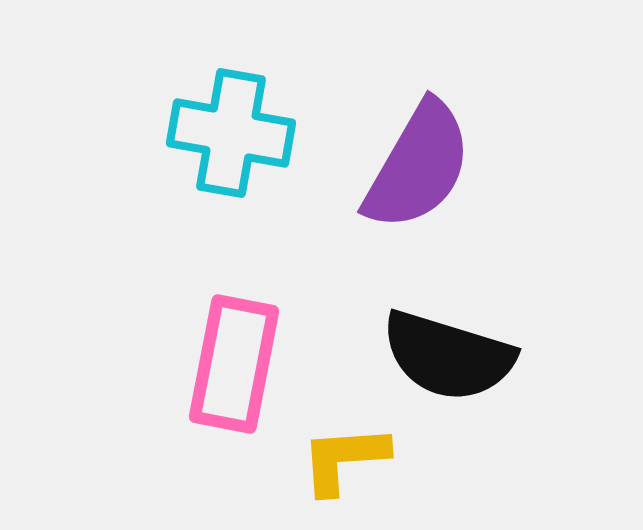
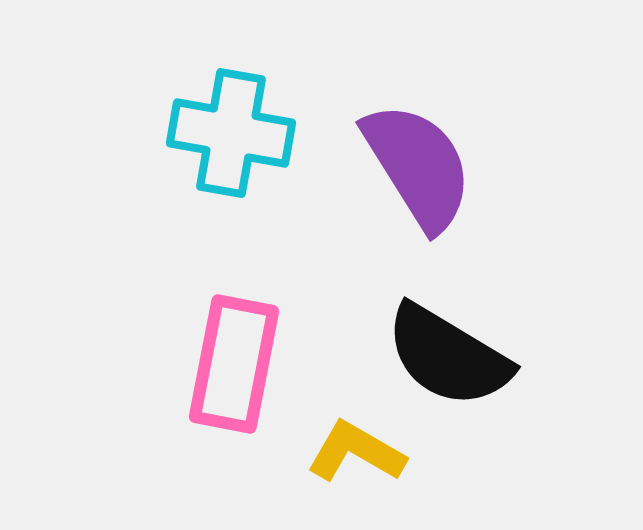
purple semicircle: rotated 62 degrees counterclockwise
black semicircle: rotated 14 degrees clockwise
yellow L-shape: moved 12 px right, 7 px up; rotated 34 degrees clockwise
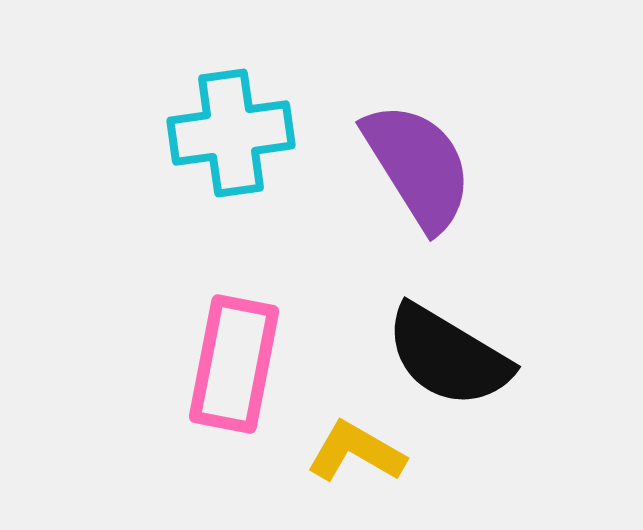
cyan cross: rotated 18 degrees counterclockwise
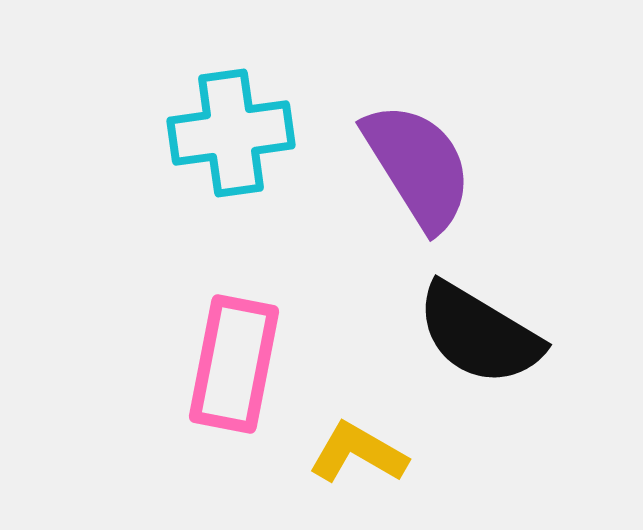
black semicircle: moved 31 px right, 22 px up
yellow L-shape: moved 2 px right, 1 px down
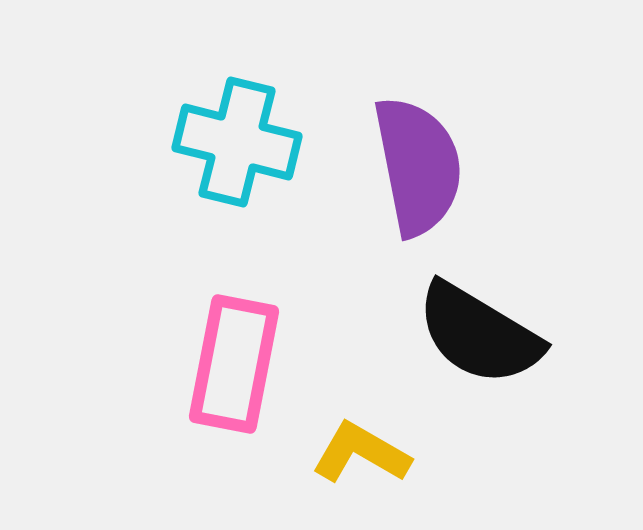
cyan cross: moved 6 px right, 9 px down; rotated 22 degrees clockwise
purple semicircle: rotated 21 degrees clockwise
yellow L-shape: moved 3 px right
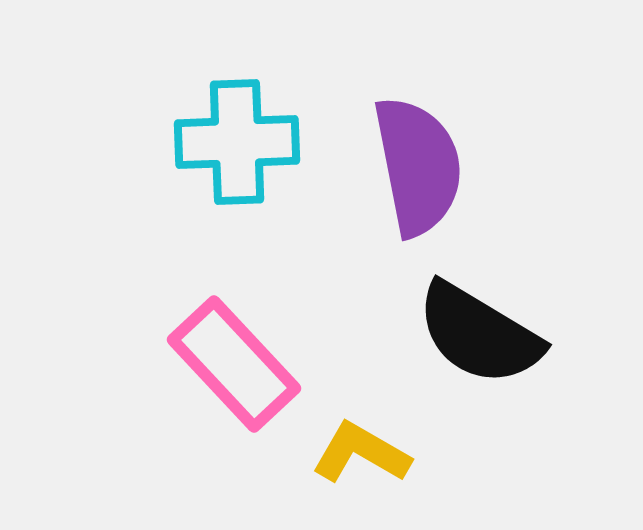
cyan cross: rotated 16 degrees counterclockwise
pink rectangle: rotated 54 degrees counterclockwise
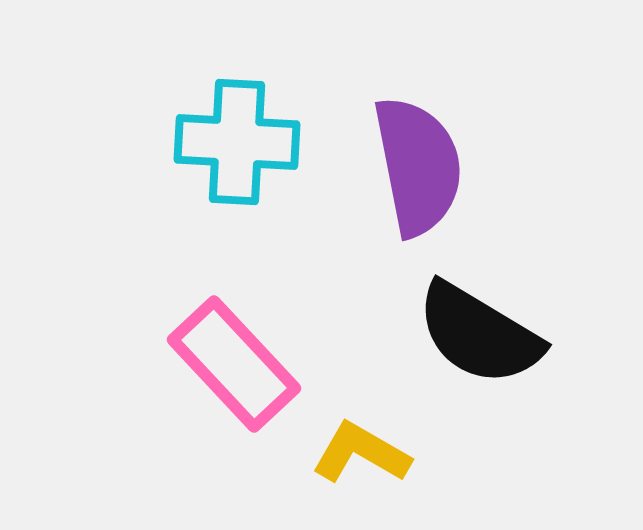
cyan cross: rotated 5 degrees clockwise
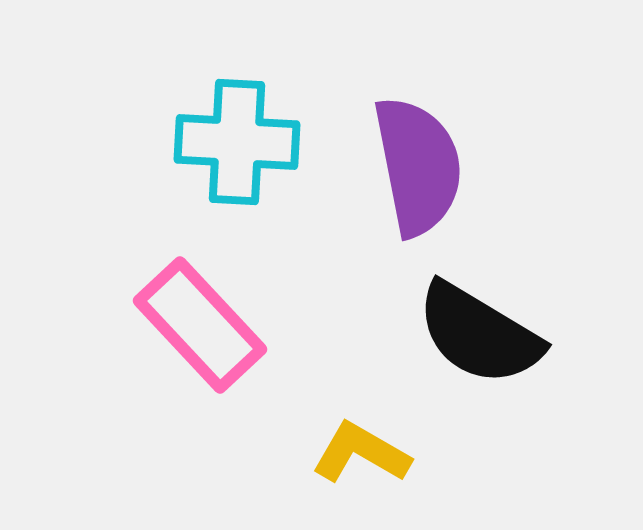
pink rectangle: moved 34 px left, 39 px up
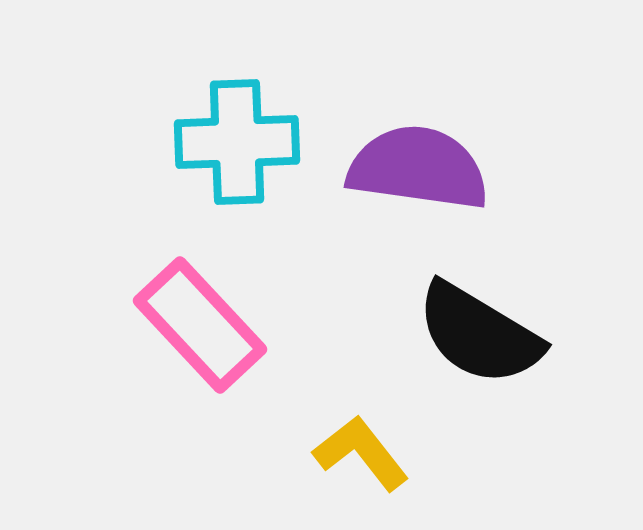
cyan cross: rotated 5 degrees counterclockwise
purple semicircle: moved 2 px down; rotated 71 degrees counterclockwise
yellow L-shape: rotated 22 degrees clockwise
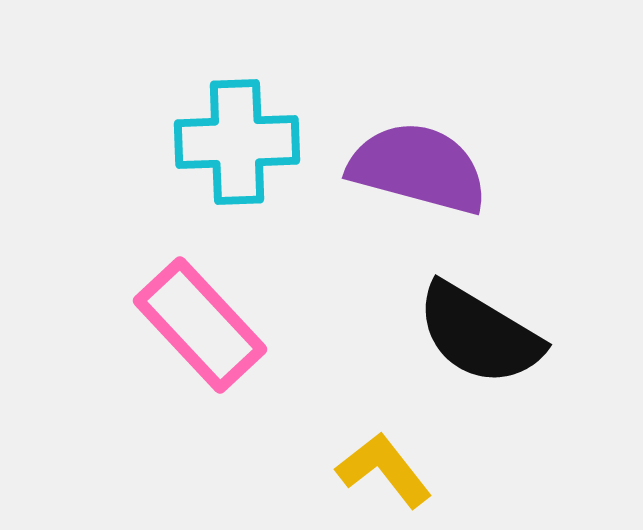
purple semicircle: rotated 7 degrees clockwise
yellow L-shape: moved 23 px right, 17 px down
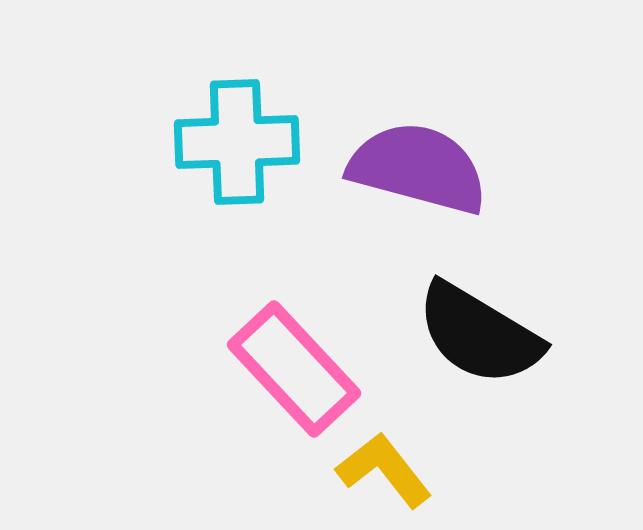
pink rectangle: moved 94 px right, 44 px down
